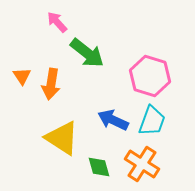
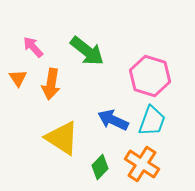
pink arrow: moved 24 px left, 25 px down
green arrow: moved 2 px up
orange triangle: moved 4 px left, 2 px down
green diamond: moved 1 px right; rotated 60 degrees clockwise
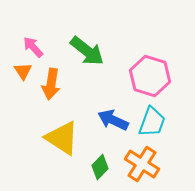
orange triangle: moved 5 px right, 7 px up
cyan trapezoid: moved 1 px down
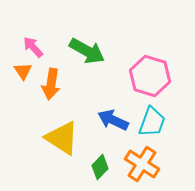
green arrow: rotated 9 degrees counterclockwise
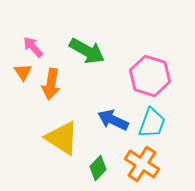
orange triangle: moved 1 px down
cyan trapezoid: moved 1 px down
green diamond: moved 2 px left, 1 px down
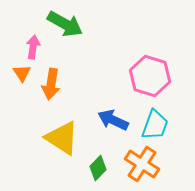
pink arrow: rotated 50 degrees clockwise
green arrow: moved 22 px left, 27 px up
orange triangle: moved 1 px left, 1 px down
cyan trapezoid: moved 3 px right, 2 px down
